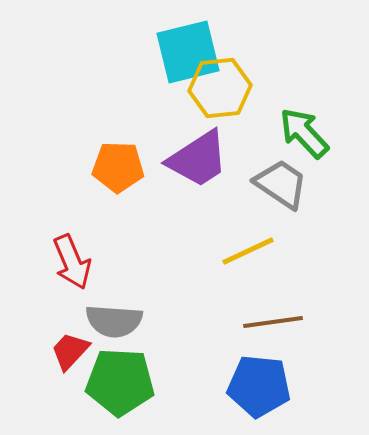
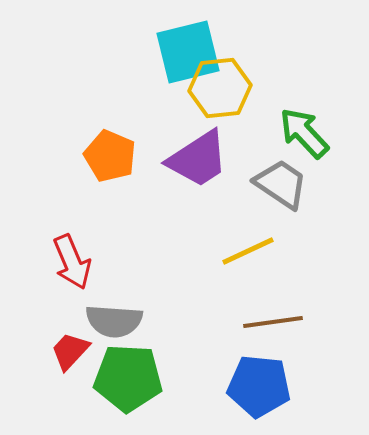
orange pentagon: moved 8 px left, 11 px up; rotated 21 degrees clockwise
green pentagon: moved 8 px right, 4 px up
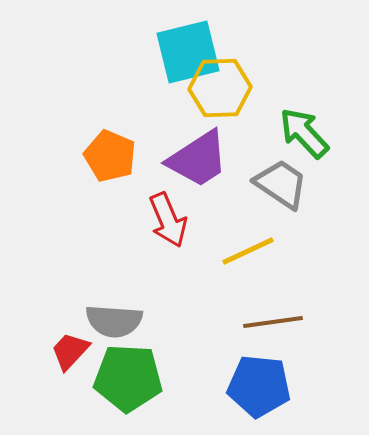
yellow hexagon: rotated 4 degrees clockwise
red arrow: moved 96 px right, 42 px up
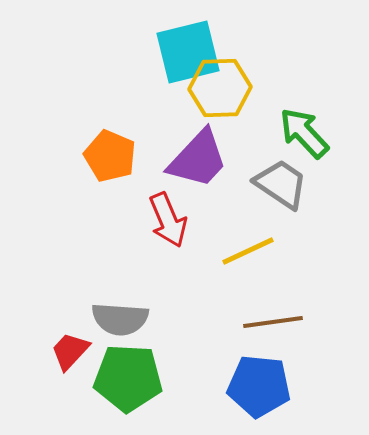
purple trapezoid: rotated 14 degrees counterclockwise
gray semicircle: moved 6 px right, 2 px up
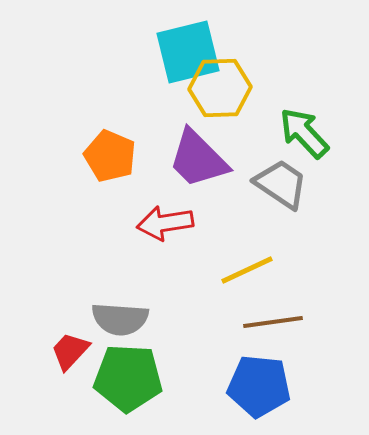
purple trapezoid: rotated 92 degrees clockwise
red arrow: moved 3 px left, 3 px down; rotated 104 degrees clockwise
yellow line: moved 1 px left, 19 px down
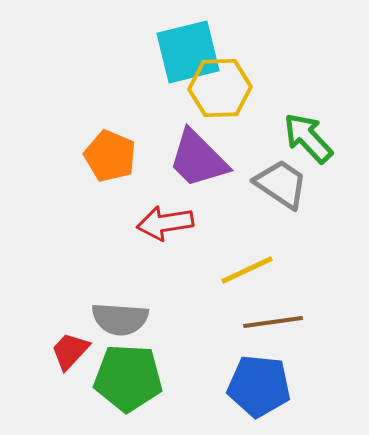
green arrow: moved 4 px right, 5 px down
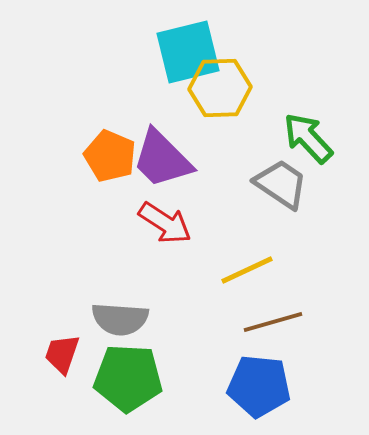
purple trapezoid: moved 36 px left
red arrow: rotated 138 degrees counterclockwise
brown line: rotated 8 degrees counterclockwise
red trapezoid: moved 8 px left, 3 px down; rotated 24 degrees counterclockwise
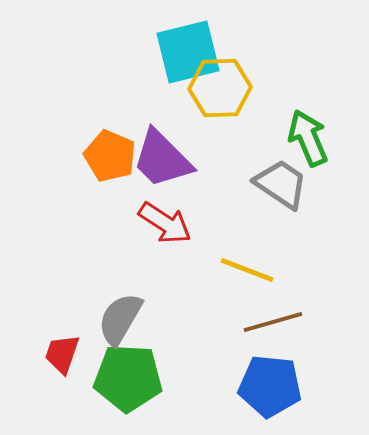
green arrow: rotated 20 degrees clockwise
yellow line: rotated 46 degrees clockwise
gray semicircle: rotated 116 degrees clockwise
blue pentagon: moved 11 px right
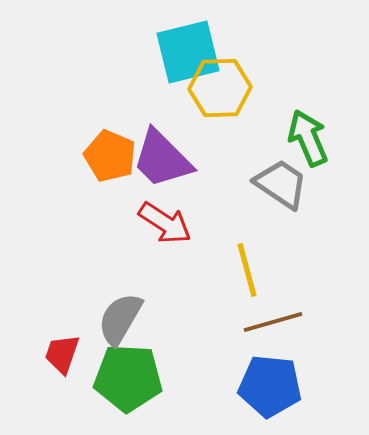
yellow line: rotated 54 degrees clockwise
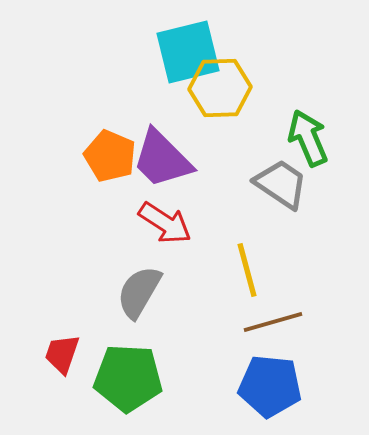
gray semicircle: moved 19 px right, 27 px up
